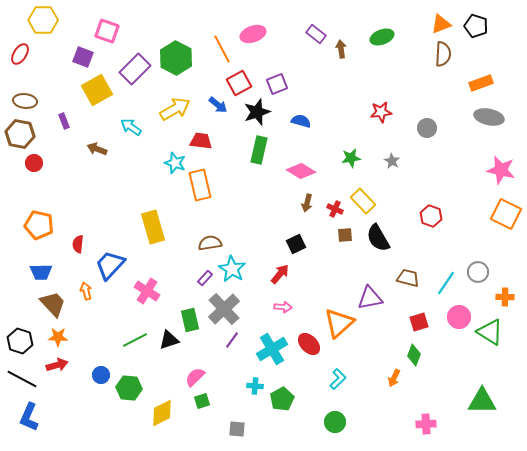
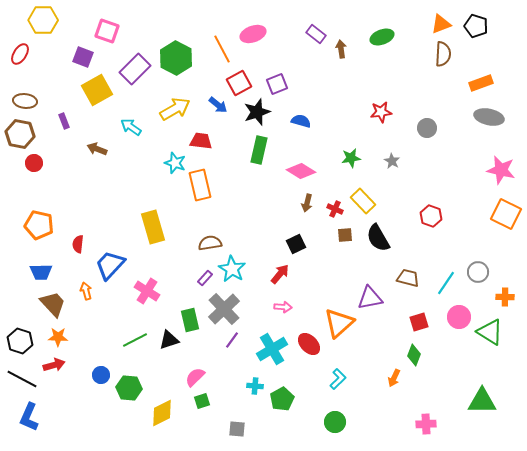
red arrow at (57, 365): moved 3 px left
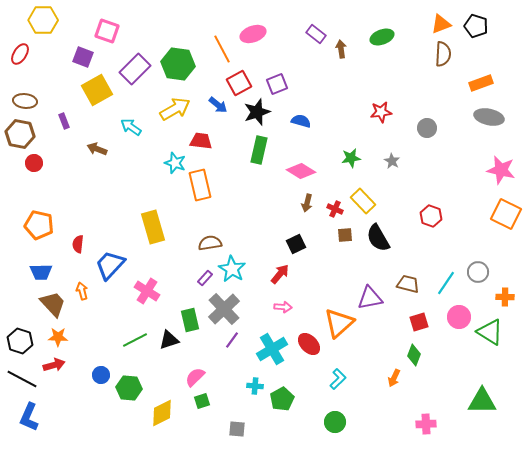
green hexagon at (176, 58): moved 2 px right, 6 px down; rotated 20 degrees counterclockwise
brown trapezoid at (408, 278): moved 6 px down
orange arrow at (86, 291): moved 4 px left
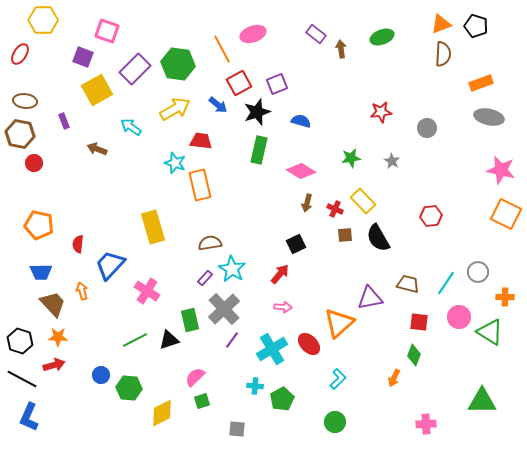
red hexagon at (431, 216): rotated 25 degrees counterclockwise
red square at (419, 322): rotated 24 degrees clockwise
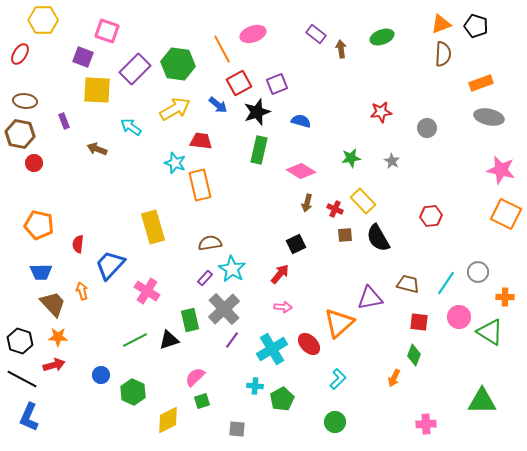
yellow square at (97, 90): rotated 32 degrees clockwise
green hexagon at (129, 388): moved 4 px right, 4 px down; rotated 20 degrees clockwise
yellow diamond at (162, 413): moved 6 px right, 7 px down
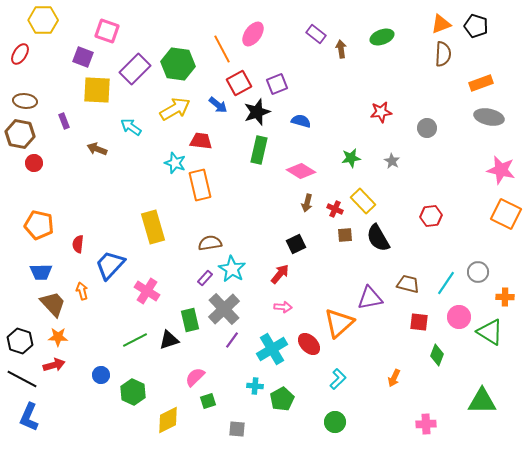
pink ellipse at (253, 34): rotated 35 degrees counterclockwise
green diamond at (414, 355): moved 23 px right
green square at (202, 401): moved 6 px right
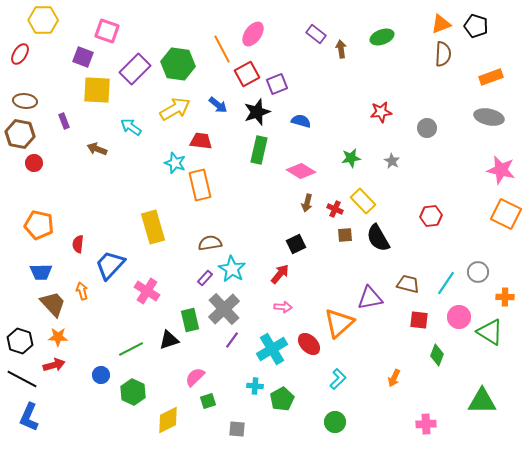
red square at (239, 83): moved 8 px right, 9 px up
orange rectangle at (481, 83): moved 10 px right, 6 px up
red square at (419, 322): moved 2 px up
green line at (135, 340): moved 4 px left, 9 px down
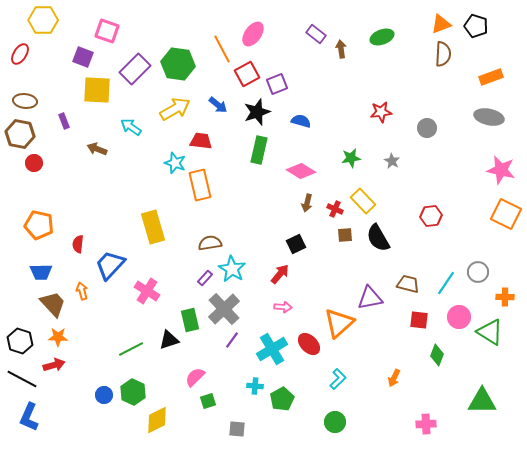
blue circle at (101, 375): moved 3 px right, 20 px down
yellow diamond at (168, 420): moved 11 px left
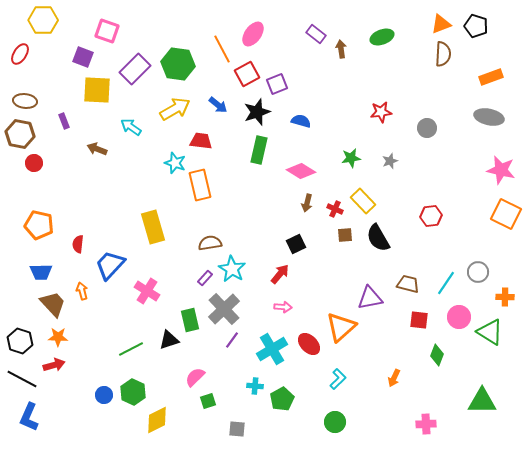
gray star at (392, 161): moved 2 px left; rotated 21 degrees clockwise
orange triangle at (339, 323): moved 2 px right, 4 px down
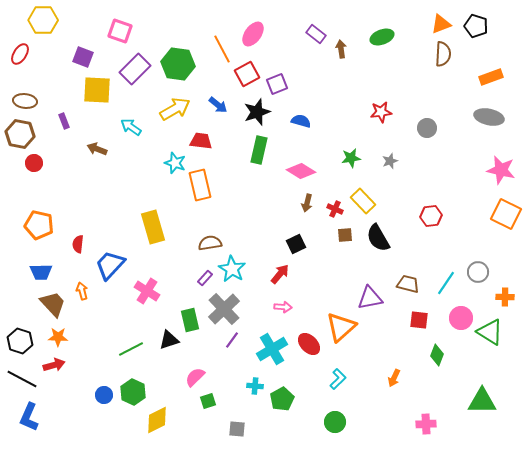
pink square at (107, 31): moved 13 px right
pink circle at (459, 317): moved 2 px right, 1 px down
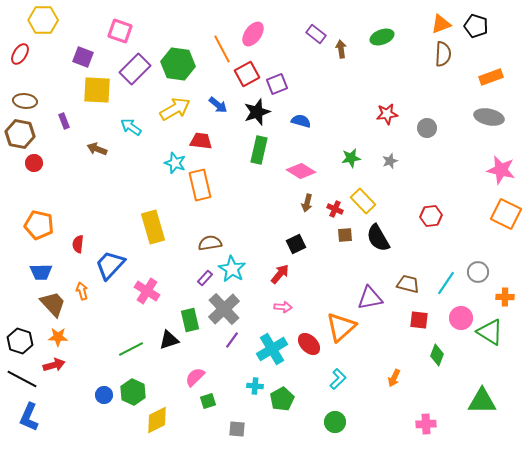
red star at (381, 112): moved 6 px right, 2 px down
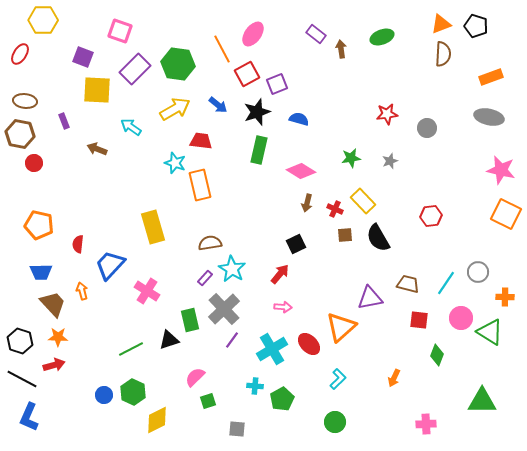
blue semicircle at (301, 121): moved 2 px left, 2 px up
